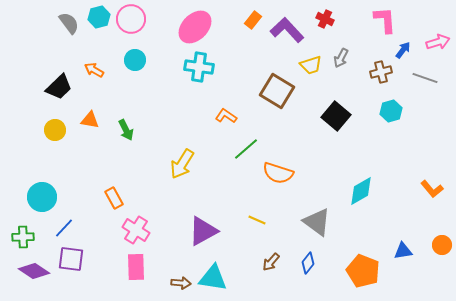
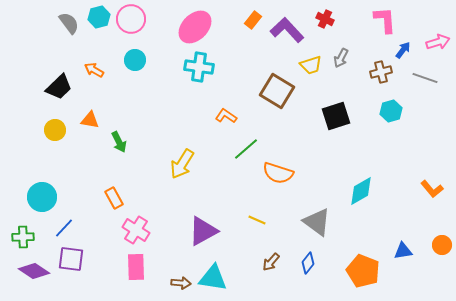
black square at (336, 116): rotated 32 degrees clockwise
green arrow at (126, 130): moved 7 px left, 12 px down
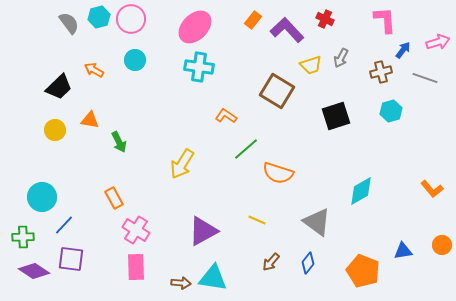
blue line at (64, 228): moved 3 px up
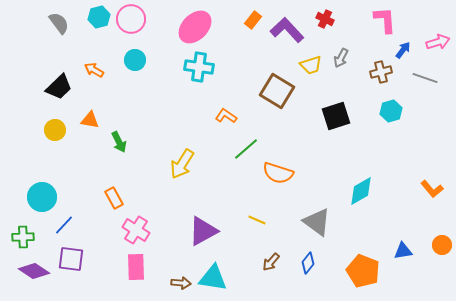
gray semicircle at (69, 23): moved 10 px left
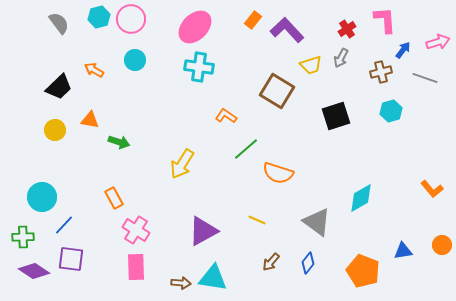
red cross at (325, 19): moved 22 px right, 10 px down; rotated 30 degrees clockwise
green arrow at (119, 142): rotated 45 degrees counterclockwise
cyan diamond at (361, 191): moved 7 px down
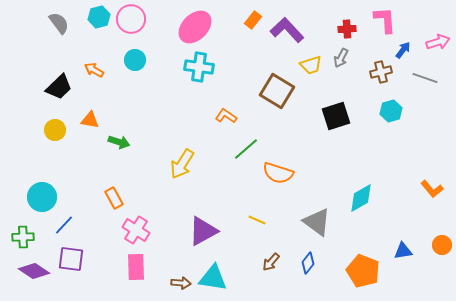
red cross at (347, 29): rotated 30 degrees clockwise
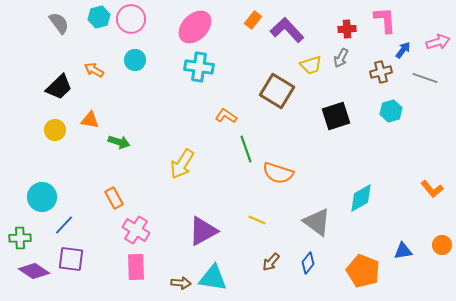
green line at (246, 149): rotated 68 degrees counterclockwise
green cross at (23, 237): moved 3 px left, 1 px down
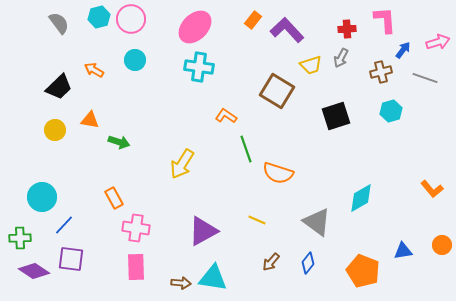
pink cross at (136, 230): moved 2 px up; rotated 24 degrees counterclockwise
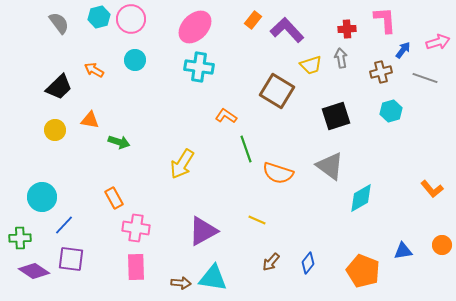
gray arrow at (341, 58): rotated 144 degrees clockwise
gray triangle at (317, 222): moved 13 px right, 56 px up
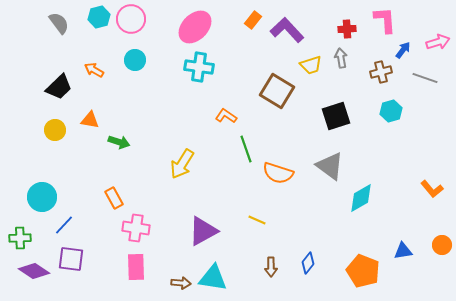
brown arrow at (271, 262): moved 5 px down; rotated 42 degrees counterclockwise
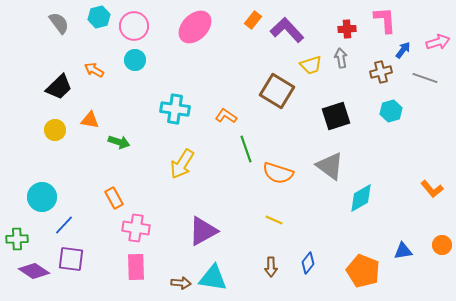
pink circle at (131, 19): moved 3 px right, 7 px down
cyan cross at (199, 67): moved 24 px left, 42 px down
yellow line at (257, 220): moved 17 px right
green cross at (20, 238): moved 3 px left, 1 px down
